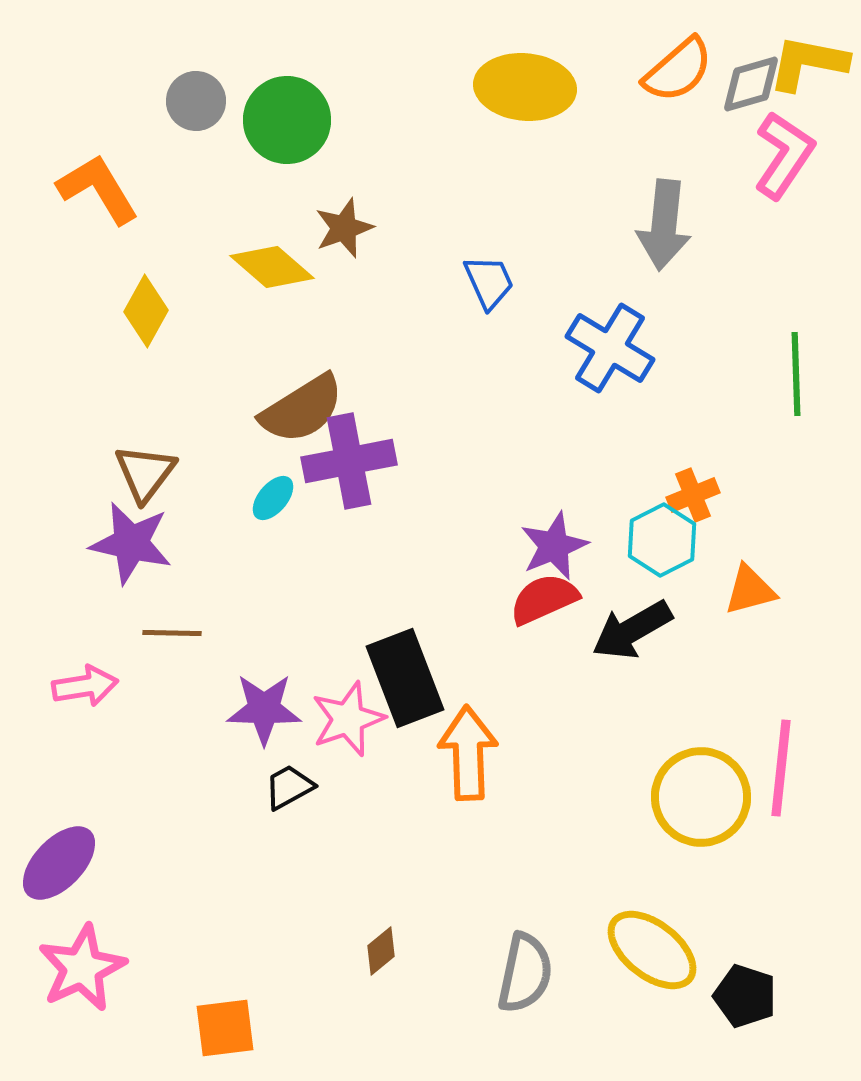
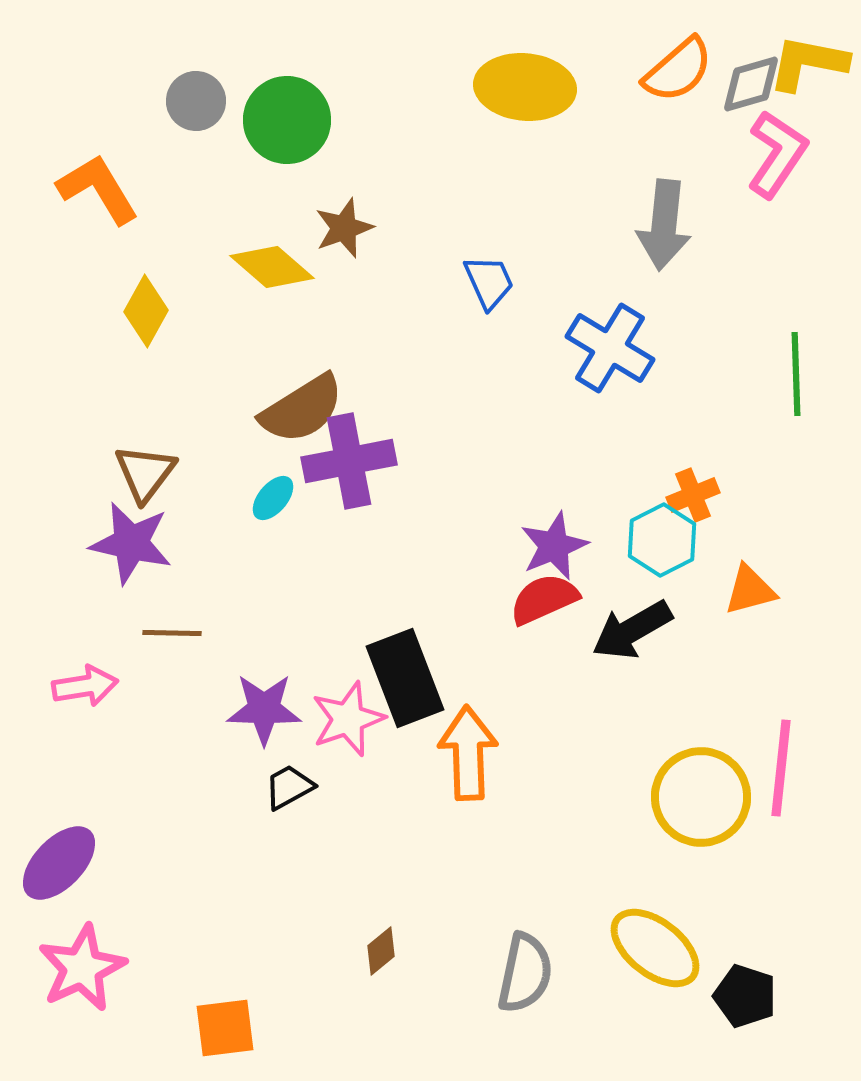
pink L-shape at (784, 155): moved 7 px left, 1 px up
yellow ellipse at (652, 950): moved 3 px right, 2 px up
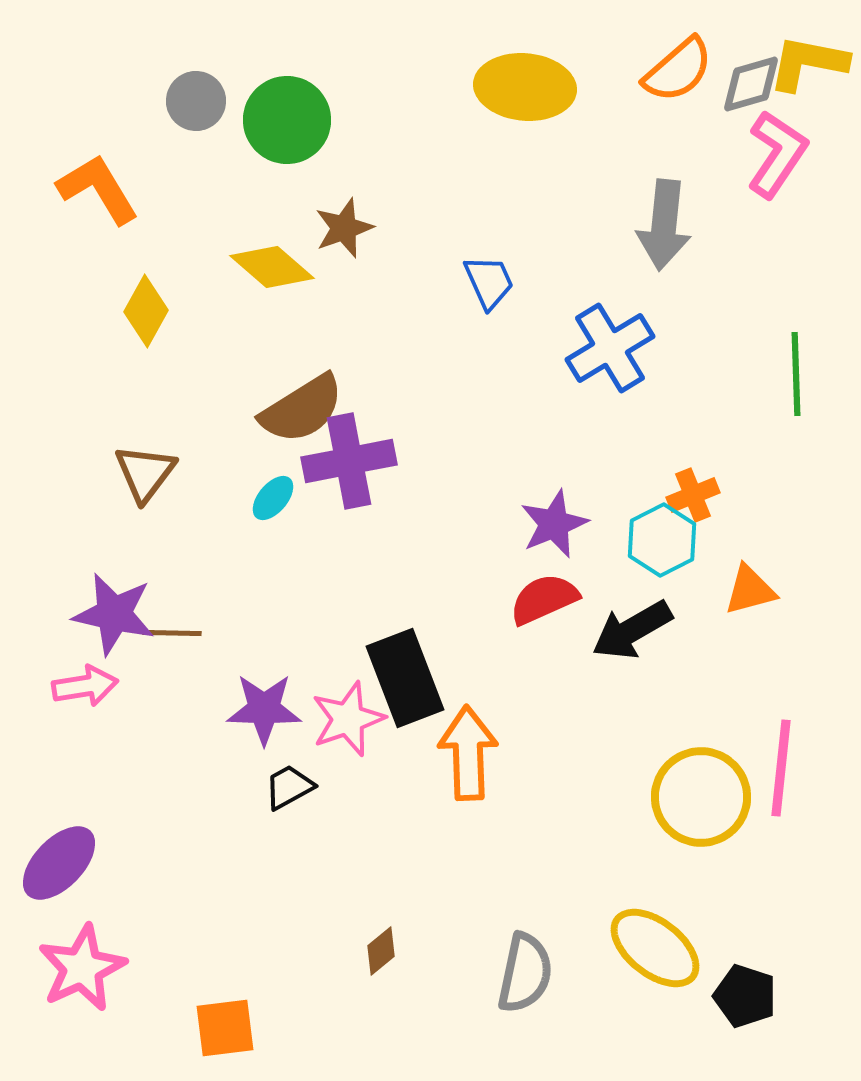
blue cross at (610, 348): rotated 28 degrees clockwise
purple star at (131, 543): moved 17 px left, 71 px down
purple star at (554, 546): moved 22 px up
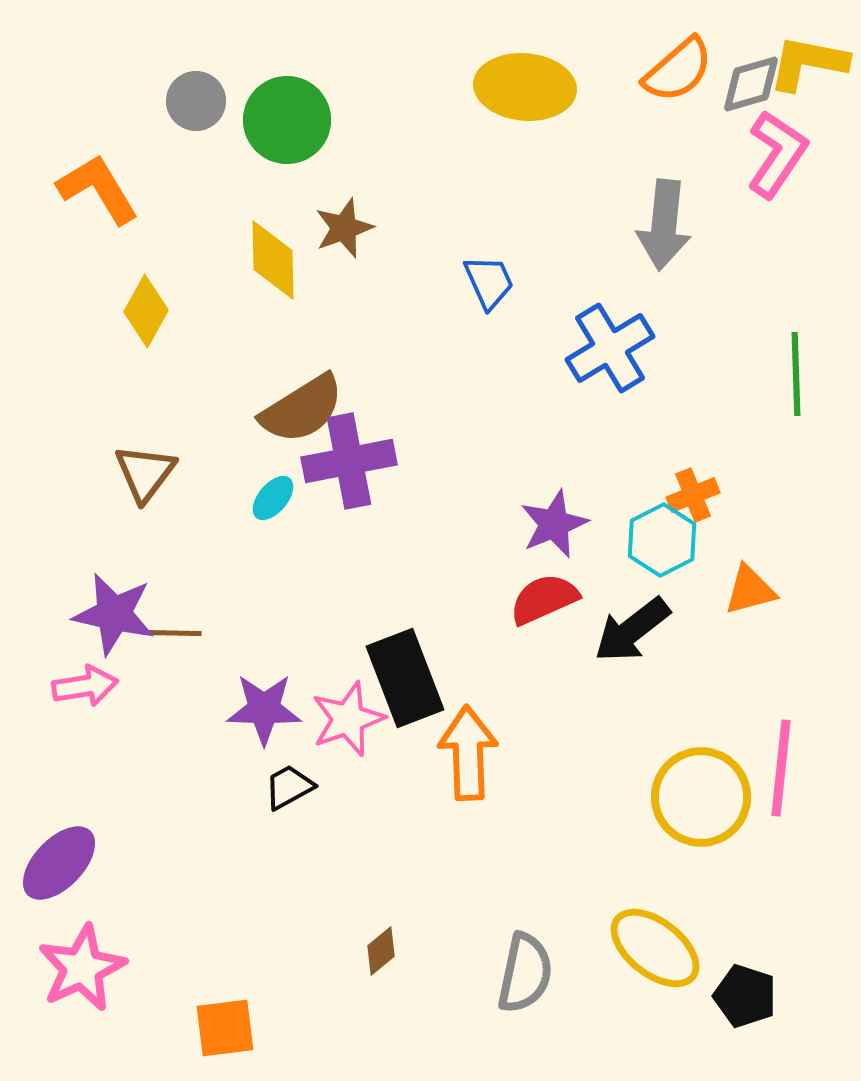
yellow diamond at (272, 267): moved 1 px right, 7 px up; rotated 48 degrees clockwise
black arrow at (632, 630): rotated 8 degrees counterclockwise
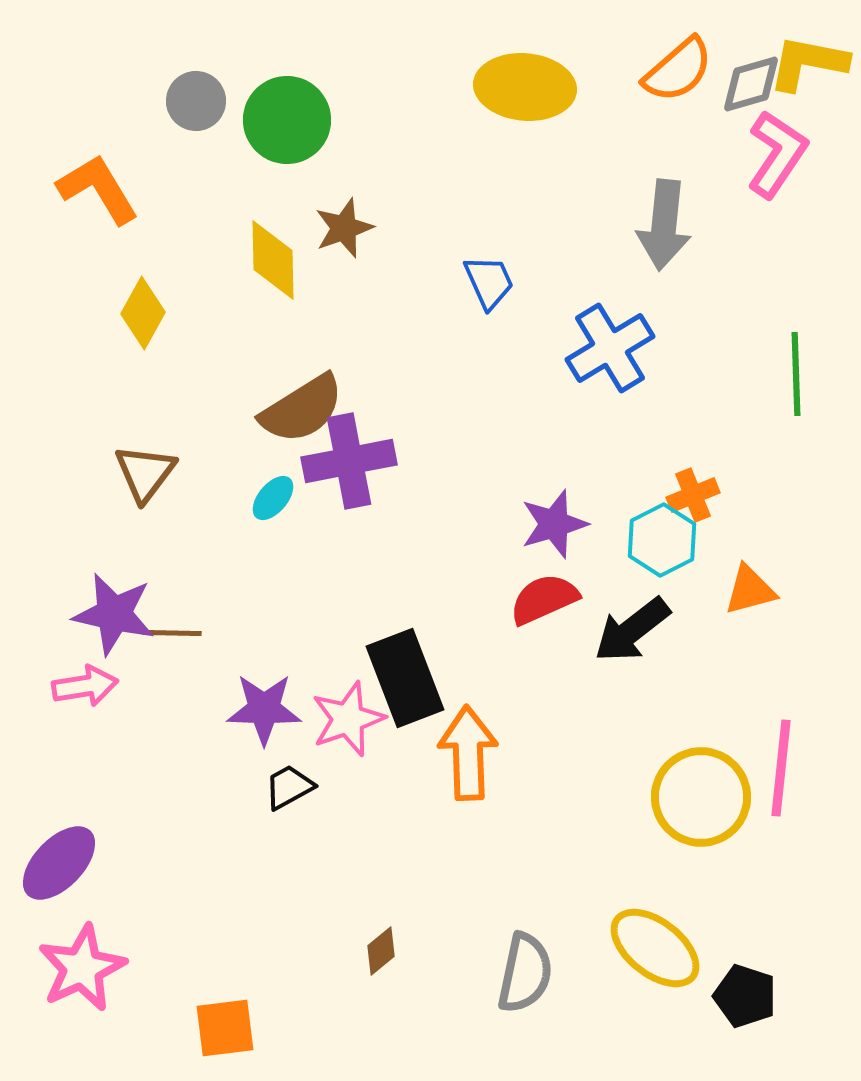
yellow diamond at (146, 311): moved 3 px left, 2 px down
purple star at (554, 524): rotated 6 degrees clockwise
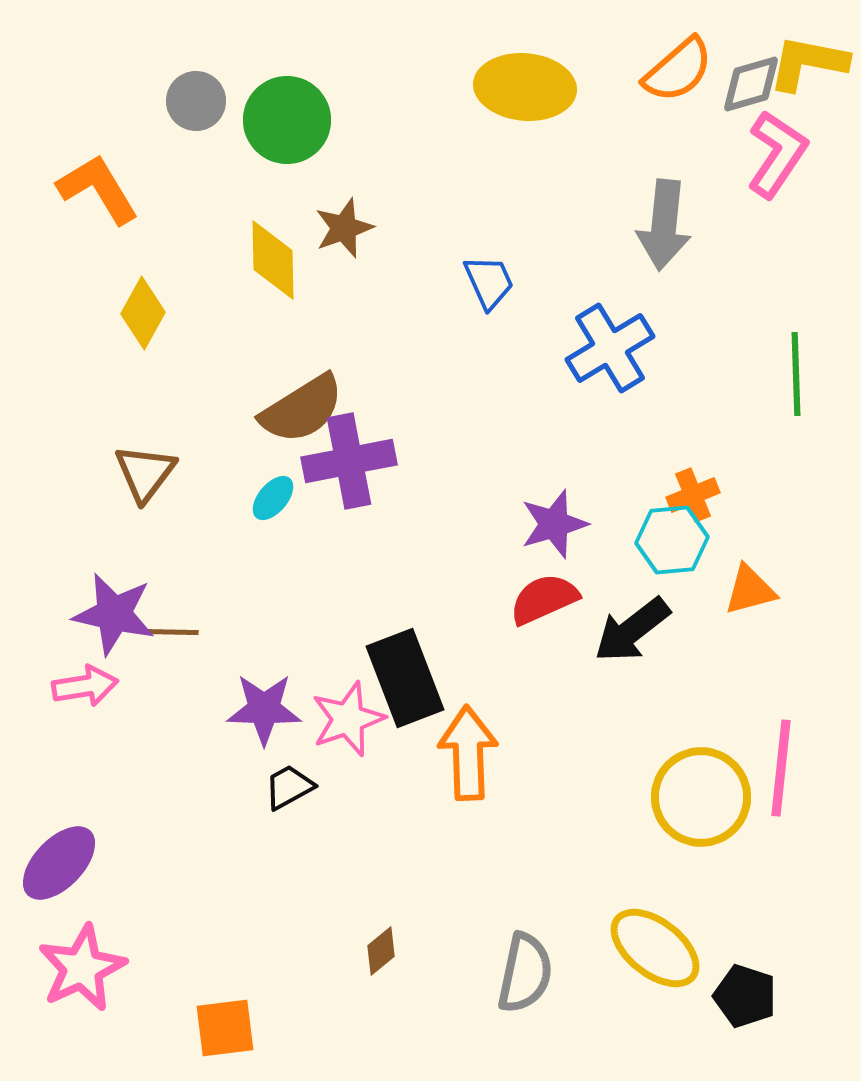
cyan hexagon at (662, 540): moved 10 px right; rotated 22 degrees clockwise
brown line at (172, 633): moved 3 px left, 1 px up
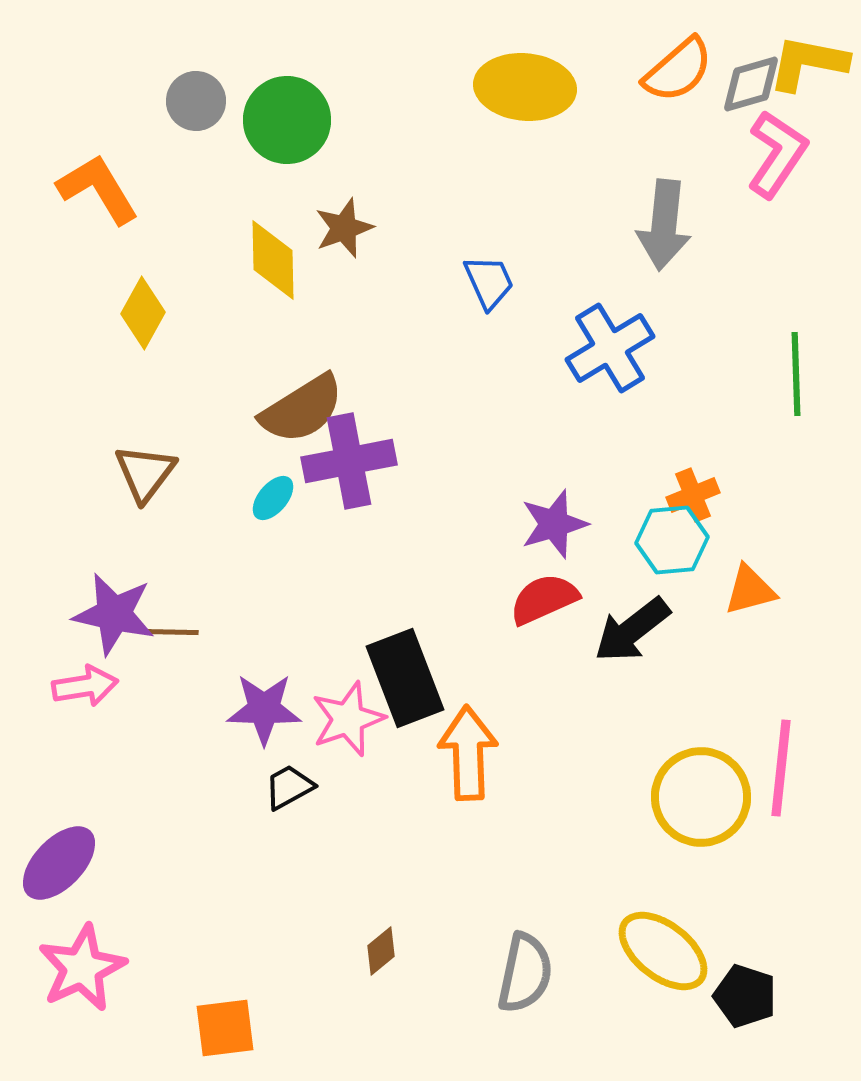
yellow ellipse at (655, 948): moved 8 px right, 3 px down
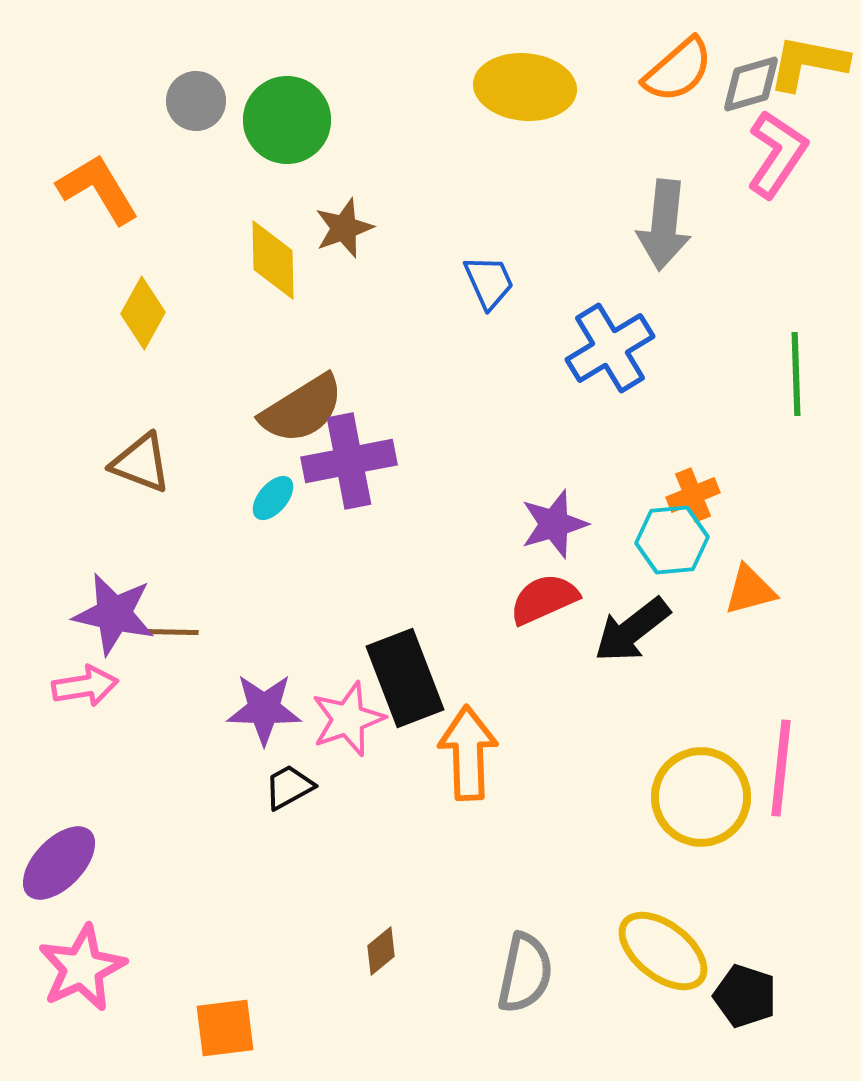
brown triangle at (145, 473): moved 4 px left, 10 px up; rotated 46 degrees counterclockwise
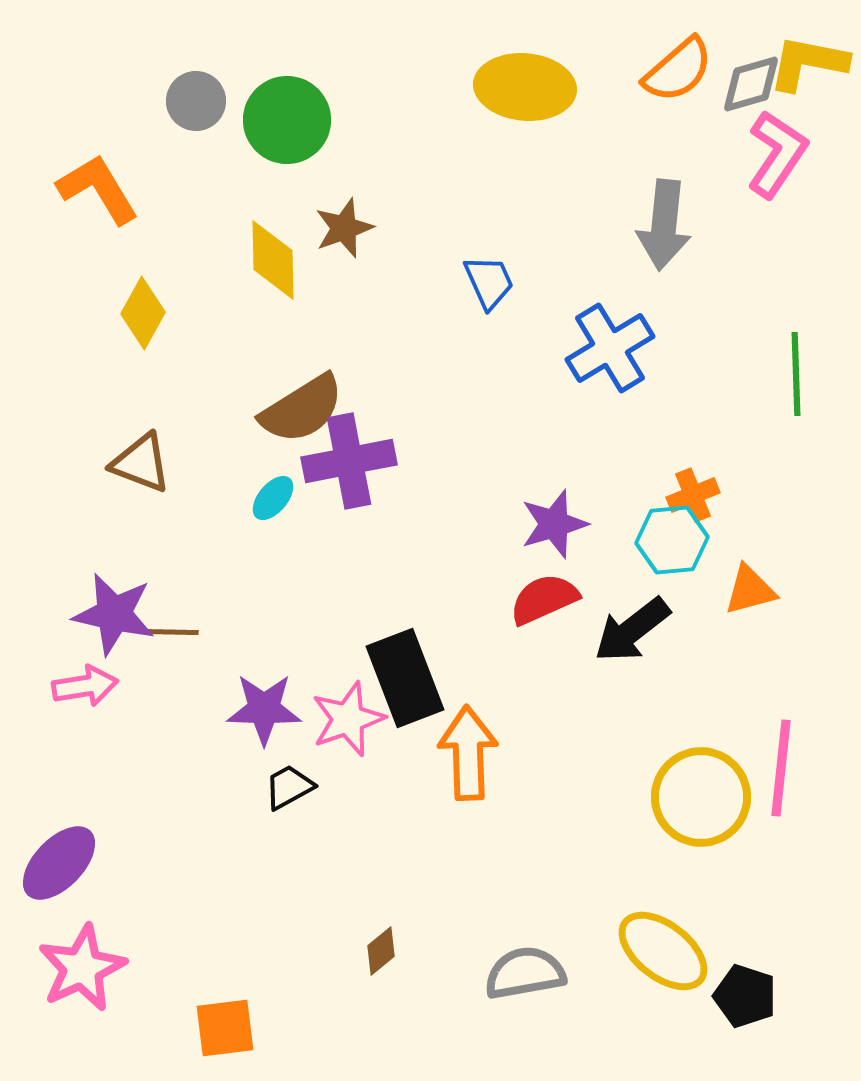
gray semicircle at (525, 973): rotated 112 degrees counterclockwise
